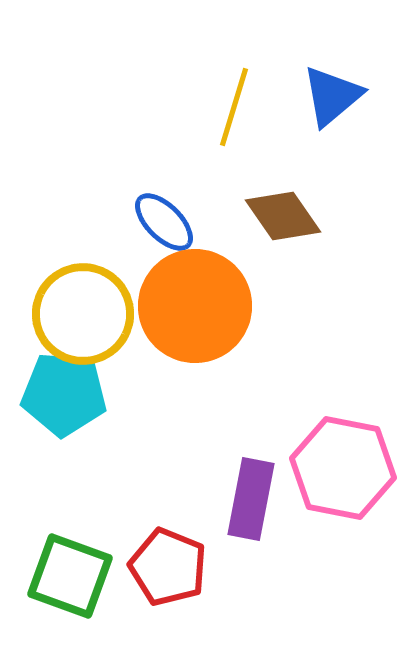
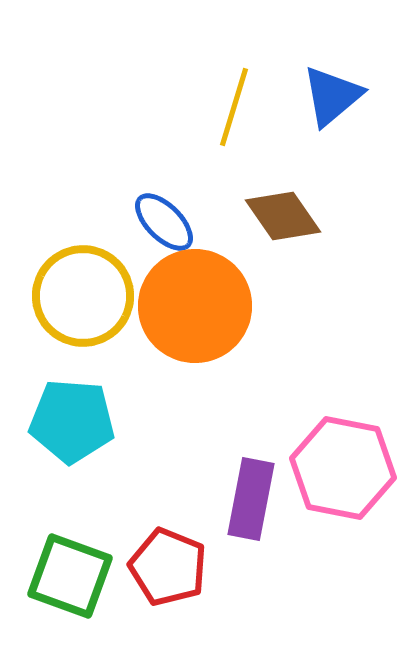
yellow circle: moved 18 px up
cyan pentagon: moved 8 px right, 27 px down
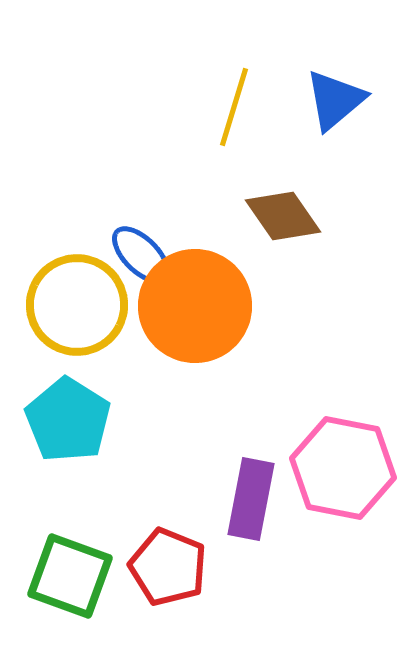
blue triangle: moved 3 px right, 4 px down
blue ellipse: moved 23 px left, 33 px down
yellow circle: moved 6 px left, 9 px down
cyan pentagon: moved 4 px left, 1 px up; rotated 28 degrees clockwise
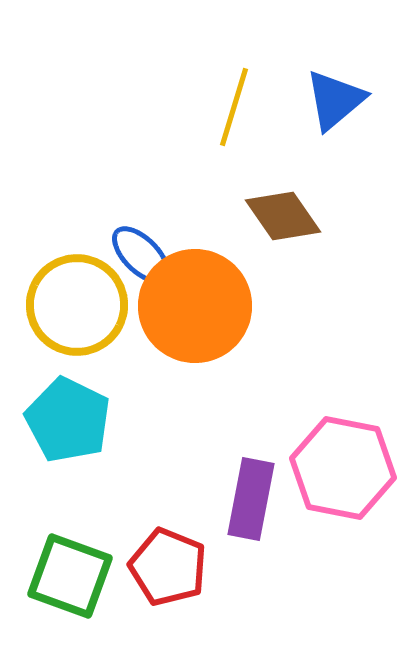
cyan pentagon: rotated 6 degrees counterclockwise
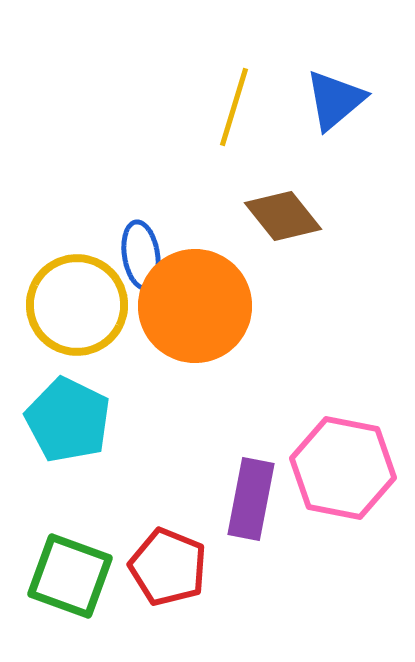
brown diamond: rotated 4 degrees counterclockwise
blue ellipse: rotated 36 degrees clockwise
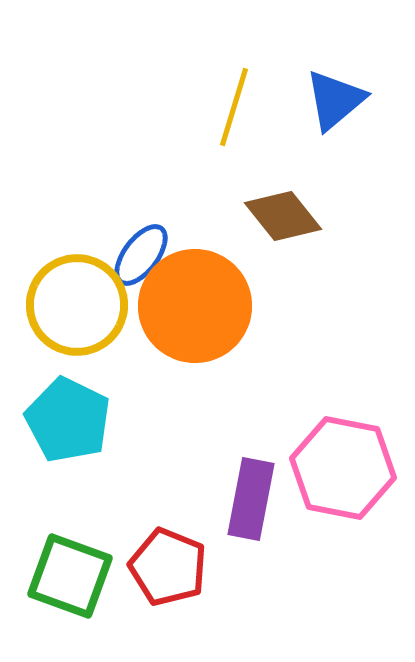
blue ellipse: rotated 46 degrees clockwise
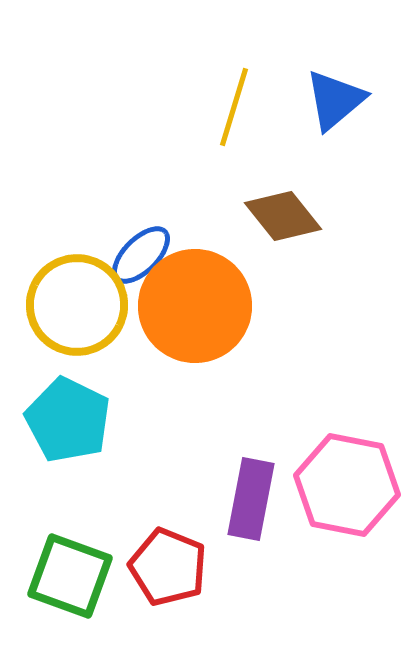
blue ellipse: rotated 8 degrees clockwise
pink hexagon: moved 4 px right, 17 px down
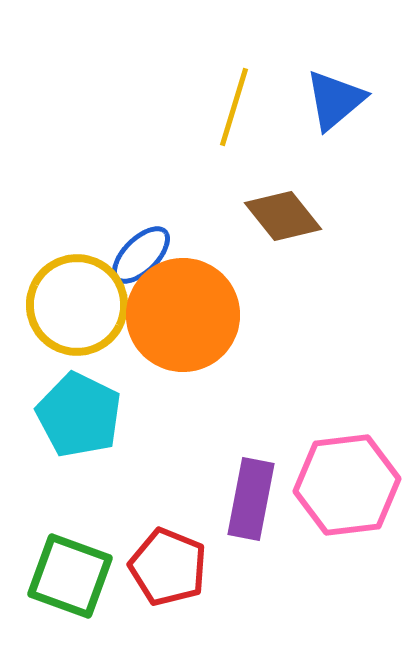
orange circle: moved 12 px left, 9 px down
cyan pentagon: moved 11 px right, 5 px up
pink hexagon: rotated 18 degrees counterclockwise
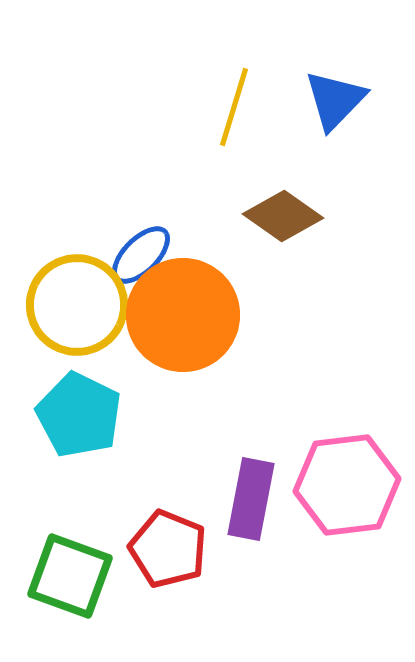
blue triangle: rotated 6 degrees counterclockwise
brown diamond: rotated 16 degrees counterclockwise
red pentagon: moved 18 px up
